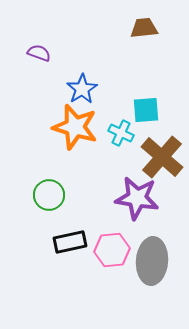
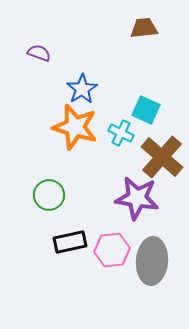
cyan square: rotated 28 degrees clockwise
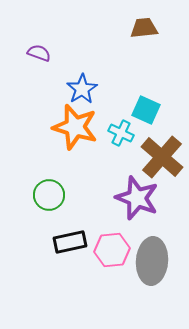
purple star: rotated 12 degrees clockwise
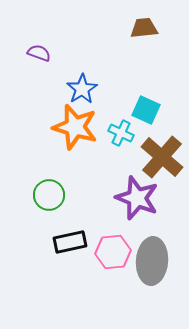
pink hexagon: moved 1 px right, 2 px down
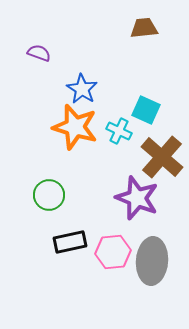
blue star: rotated 8 degrees counterclockwise
cyan cross: moved 2 px left, 2 px up
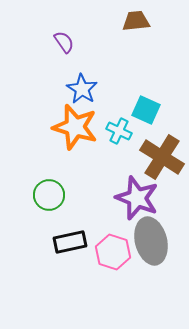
brown trapezoid: moved 8 px left, 7 px up
purple semicircle: moved 25 px right, 11 px up; rotated 35 degrees clockwise
brown cross: rotated 9 degrees counterclockwise
pink hexagon: rotated 24 degrees clockwise
gray ellipse: moved 1 px left, 20 px up; rotated 18 degrees counterclockwise
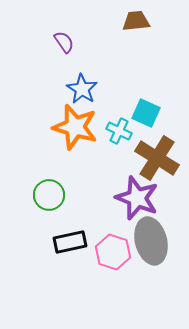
cyan square: moved 3 px down
brown cross: moved 5 px left, 1 px down
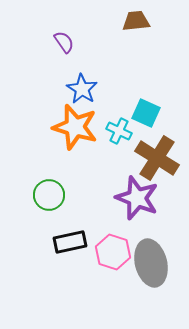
gray ellipse: moved 22 px down
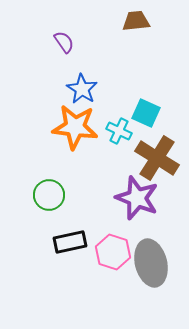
orange star: rotated 9 degrees counterclockwise
